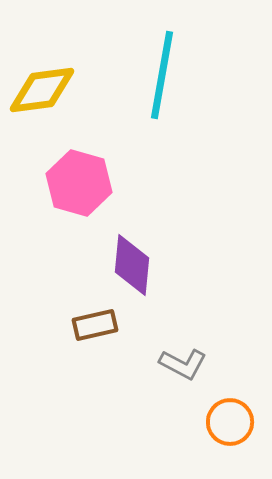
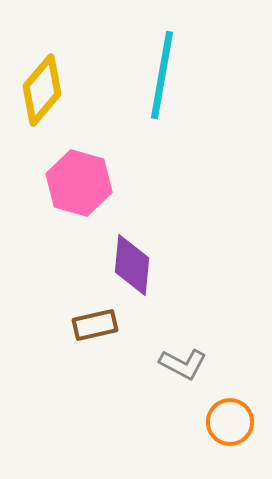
yellow diamond: rotated 42 degrees counterclockwise
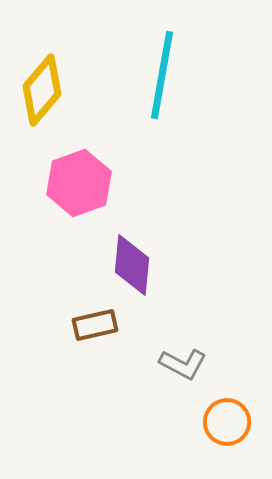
pink hexagon: rotated 24 degrees clockwise
orange circle: moved 3 px left
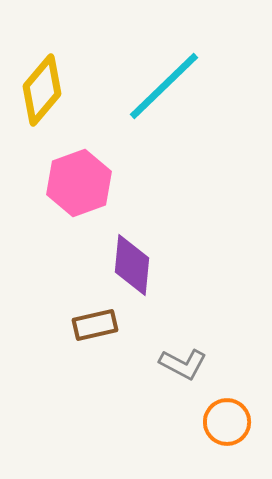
cyan line: moved 2 px right, 11 px down; rotated 36 degrees clockwise
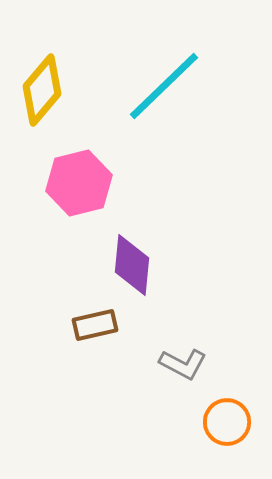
pink hexagon: rotated 6 degrees clockwise
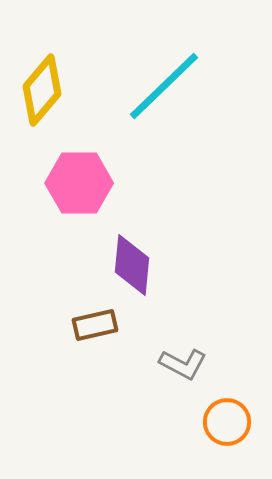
pink hexagon: rotated 14 degrees clockwise
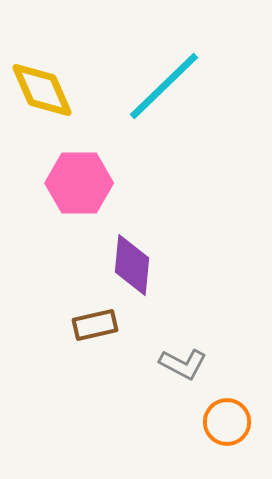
yellow diamond: rotated 64 degrees counterclockwise
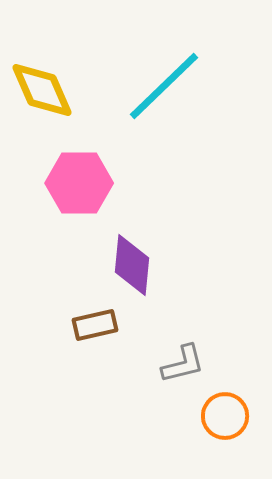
gray L-shape: rotated 42 degrees counterclockwise
orange circle: moved 2 px left, 6 px up
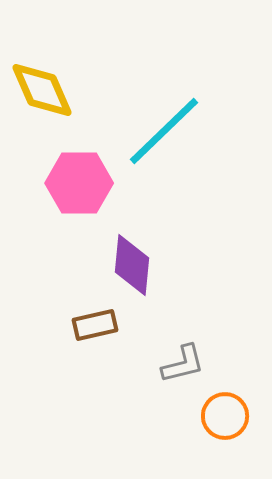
cyan line: moved 45 px down
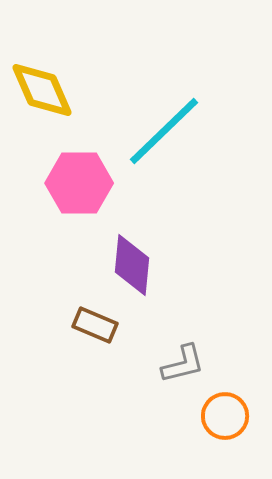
brown rectangle: rotated 36 degrees clockwise
